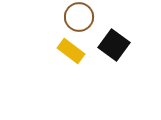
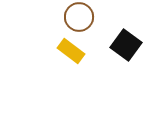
black square: moved 12 px right
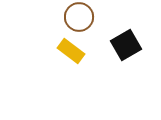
black square: rotated 24 degrees clockwise
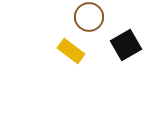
brown circle: moved 10 px right
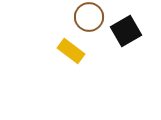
black square: moved 14 px up
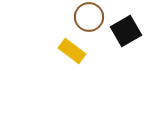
yellow rectangle: moved 1 px right
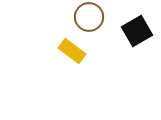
black square: moved 11 px right
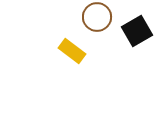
brown circle: moved 8 px right
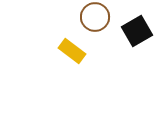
brown circle: moved 2 px left
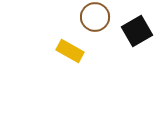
yellow rectangle: moved 2 px left; rotated 8 degrees counterclockwise
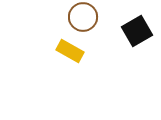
brown circle: moved 12 px left
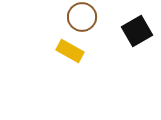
brown circle: moved 1 px left
